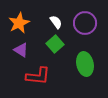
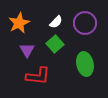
white semicircle: rotated 80 degrees clockwise
purple triangle: moved 6 px right; rotated 28 degrees clockwise
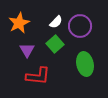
purple circle: moved 5 px left, 3 px down
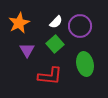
red L-shape: moved 12 px right
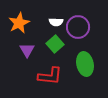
white semicircle: rotated 48 degrees clockwise
purple circle: moved 2 px left, 1 px down
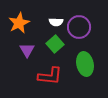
purple circle: moved 1 px right
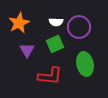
green square: rotated 18 degrees clockwise
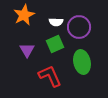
orange star: moved 5 px right, 8 px up
green ellipse: moved 3 px left, 2 px up
red L-shape: rotated 120 degrees counterclockwise
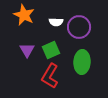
orange star: rotated 20 degrees counterclockwise
green square: moved 4 px left, 6 px down
green ellipse: rotated 15 degrees clockwise
red L-shape: rotated 125 degrees counterclockwise
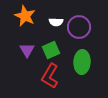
orange star: moved 1 px right, 1 px down
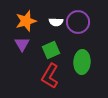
orange star: moved 1 px right, 5 px down; rotated 30 degrees clockwise
purple circle: moved 1 px left, 5 px up
purple triangle: moved 5 px left, 6 px up
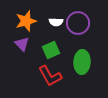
purple circle: moved 1 px down
purple triangle: rotated 14 degrees counterclockwise
red L-shape: rotated 60 degrees counterclockwise
